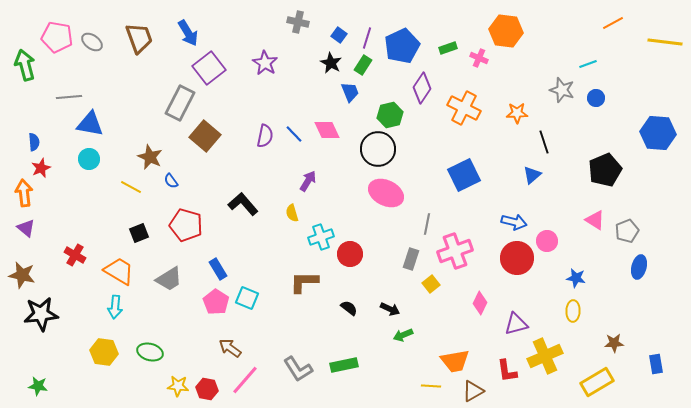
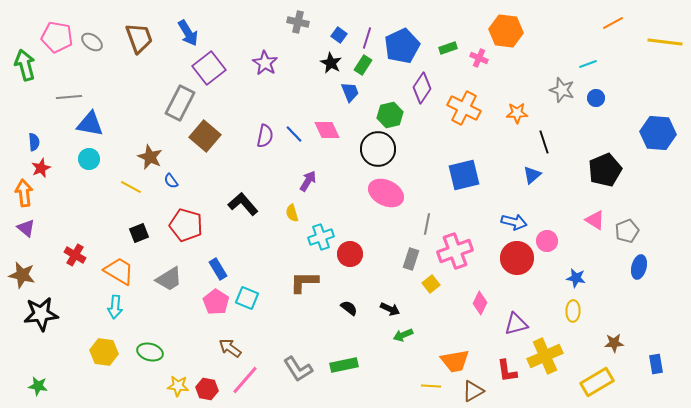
blue square at (464, 175): rotated 12 degrees clockwise
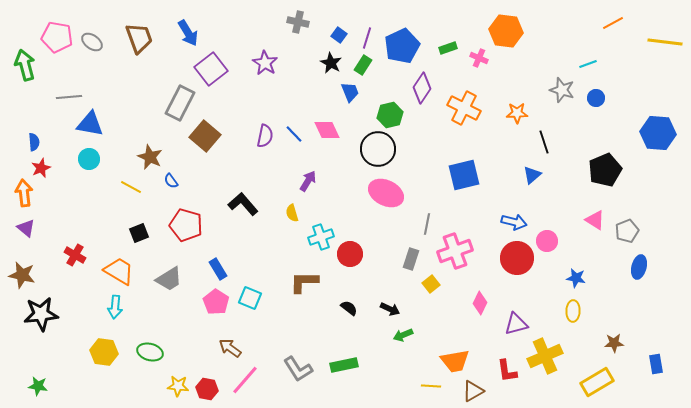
purple square at (209, 68): moved 2 px right, 1 px down
cyan square at (247, 298): moved 3 px right
